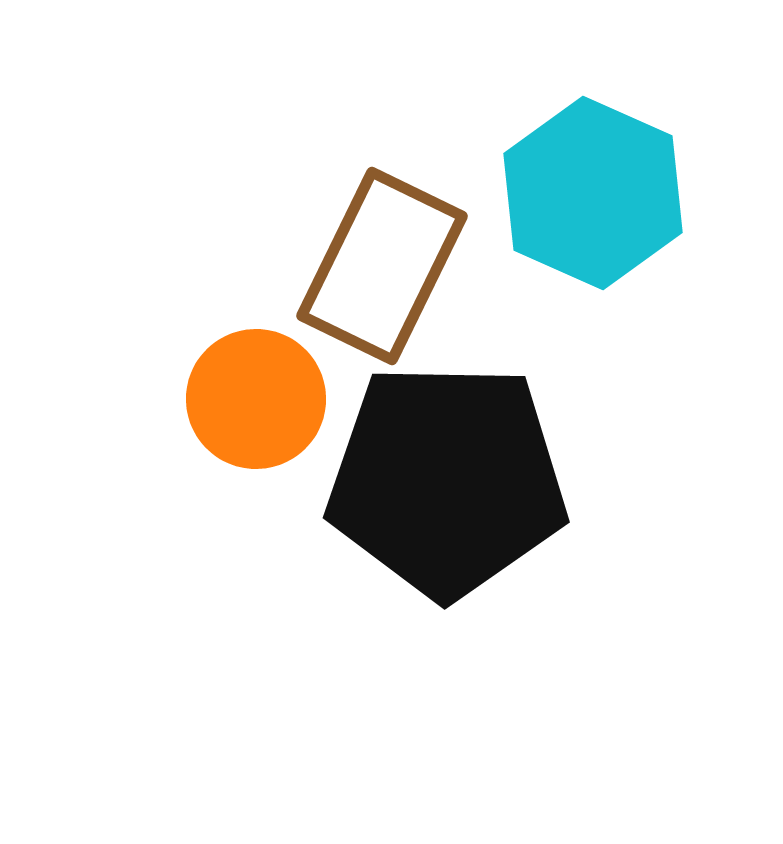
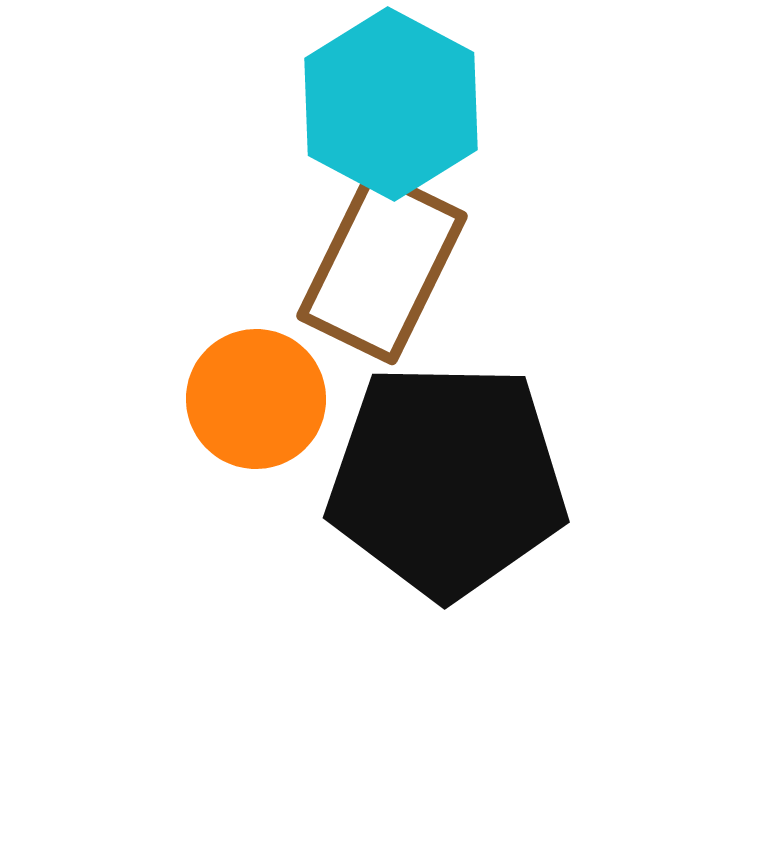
cyan hexagon: moved 202 px left, 89 px up; rotated 4 degrees clockwise
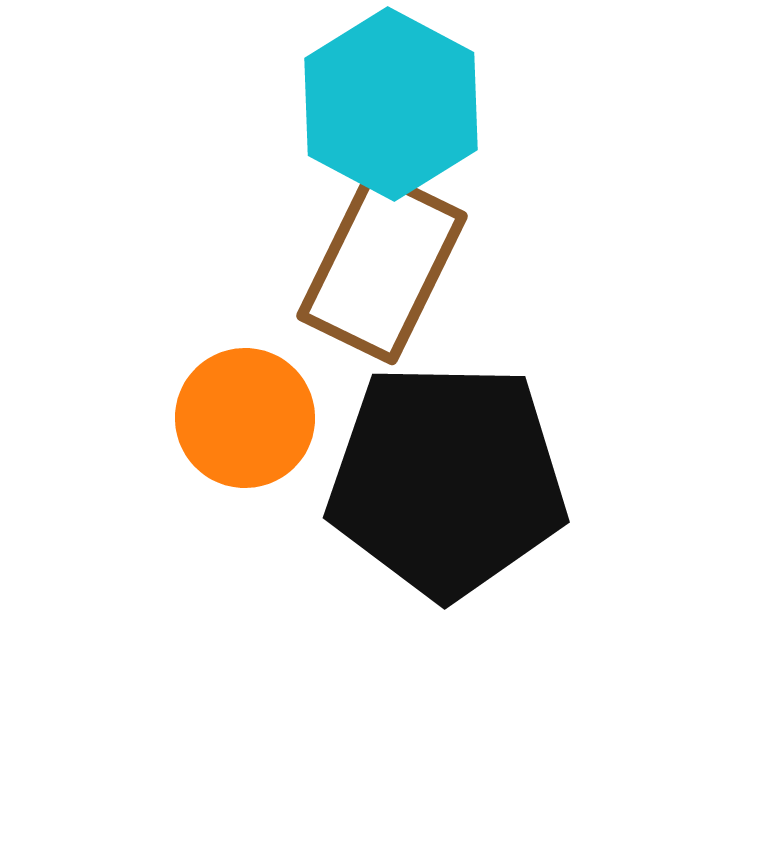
orange circle: moved 11 px left, 19 px down
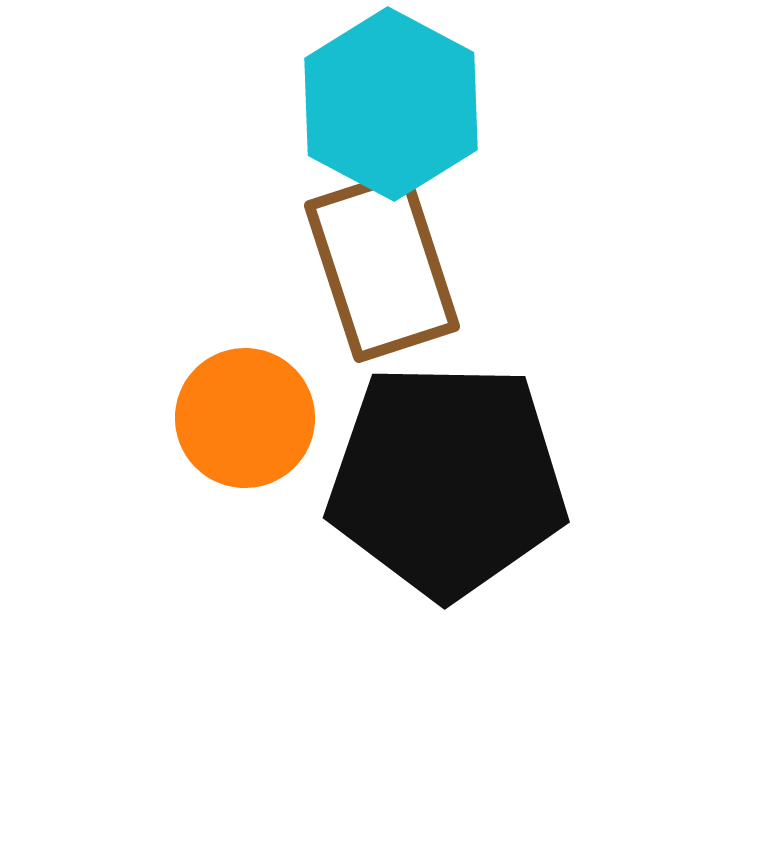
brown rectangle: rotated 44 degrees counterclockwise
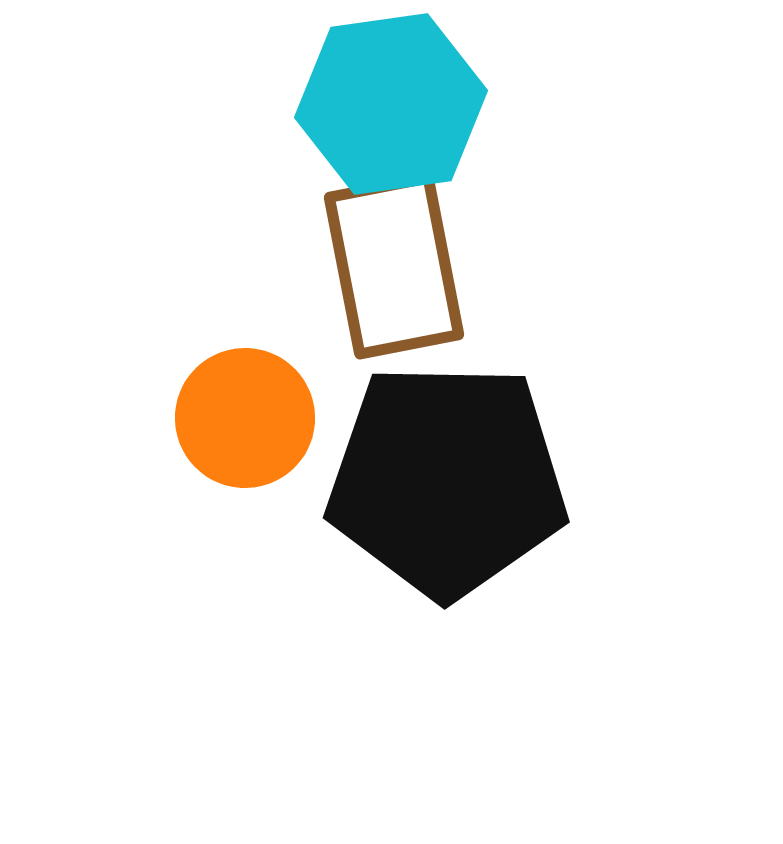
cyan hexagon: rotated 24 degrees clockwise
brown rectangle: moved 12 px right; rotated 7 degrees clockwise
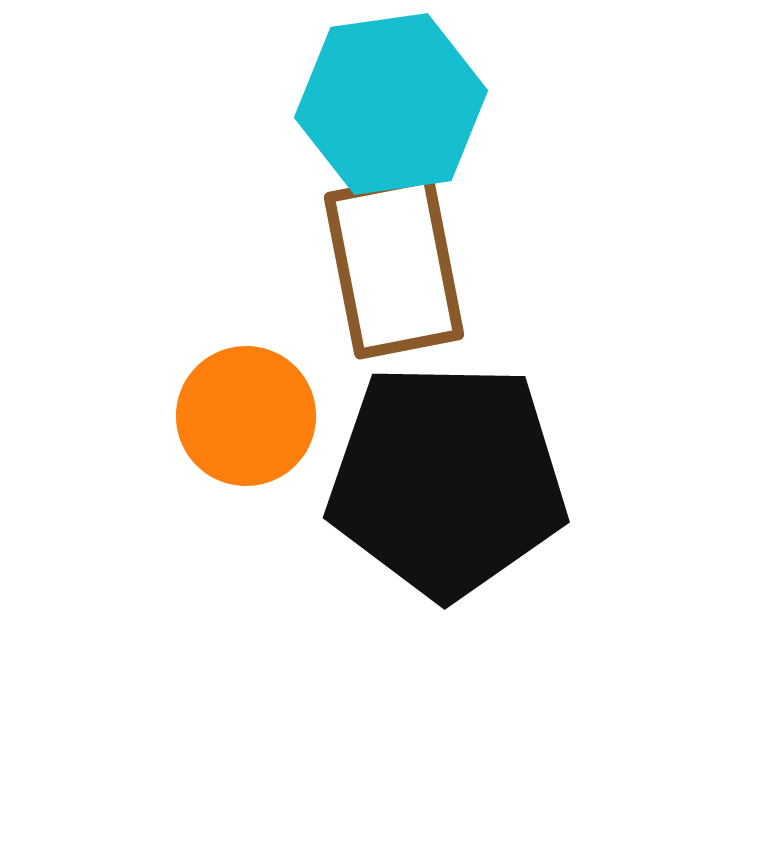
orange circle: moved 1 px right, 2 px up
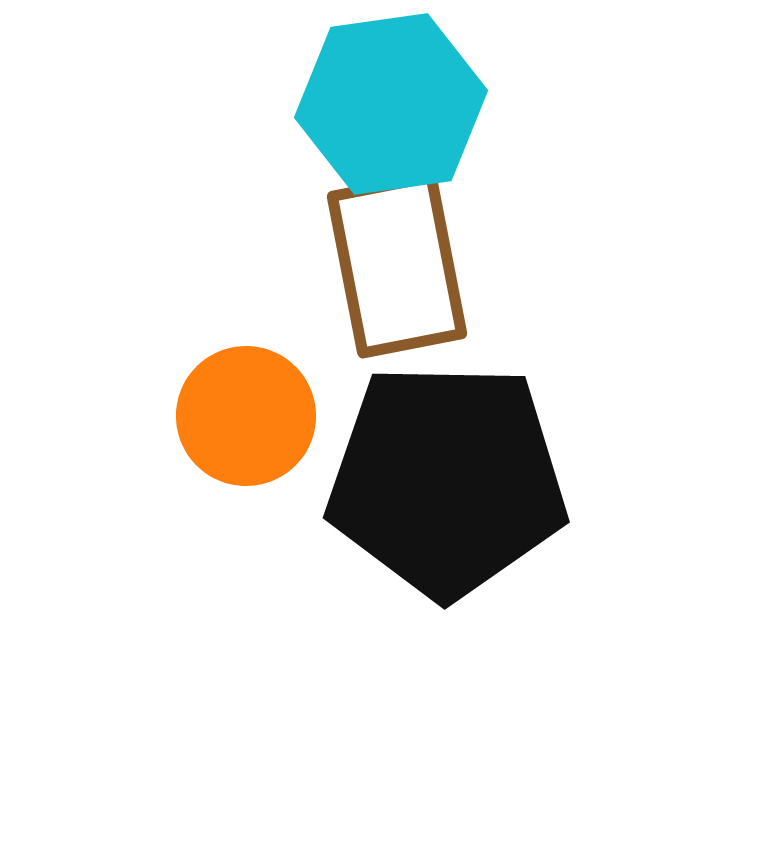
brown rectangle: moved 3 px right, 1 px up
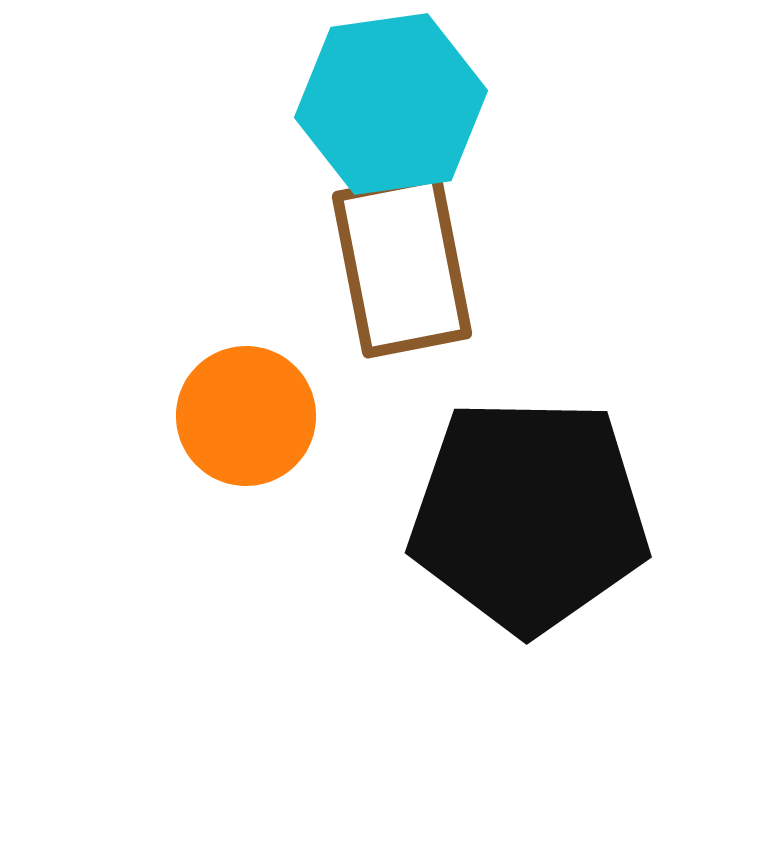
brown rectangle: moved 5 px right
black pentagon: moved 82 px right, 35 px down
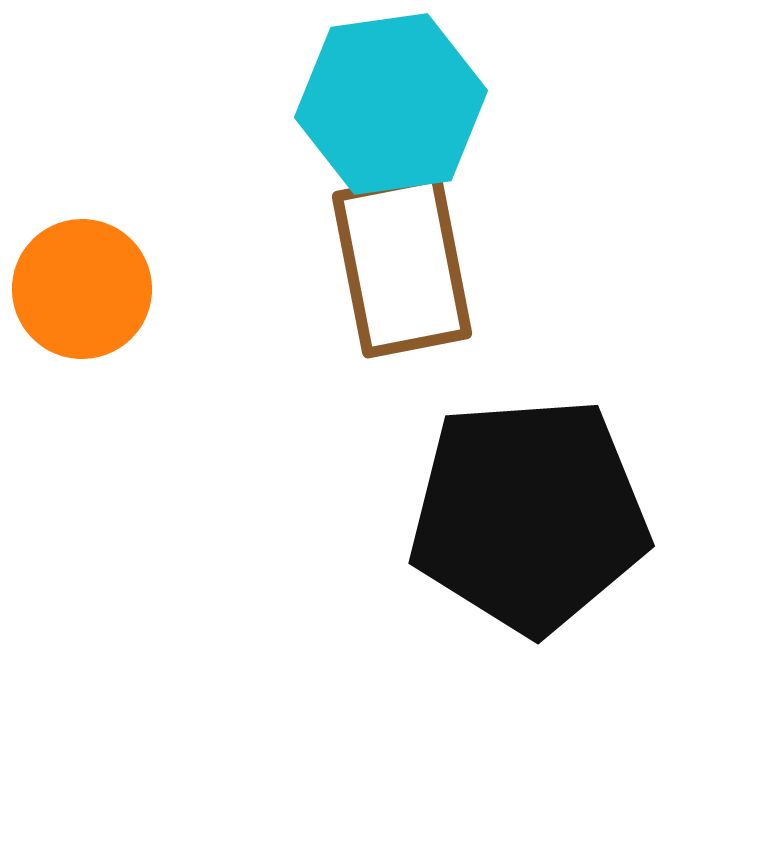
orange circle: moved 164 px left, 127 px up
black pentagon: rotated 5 degrees counterclockwise
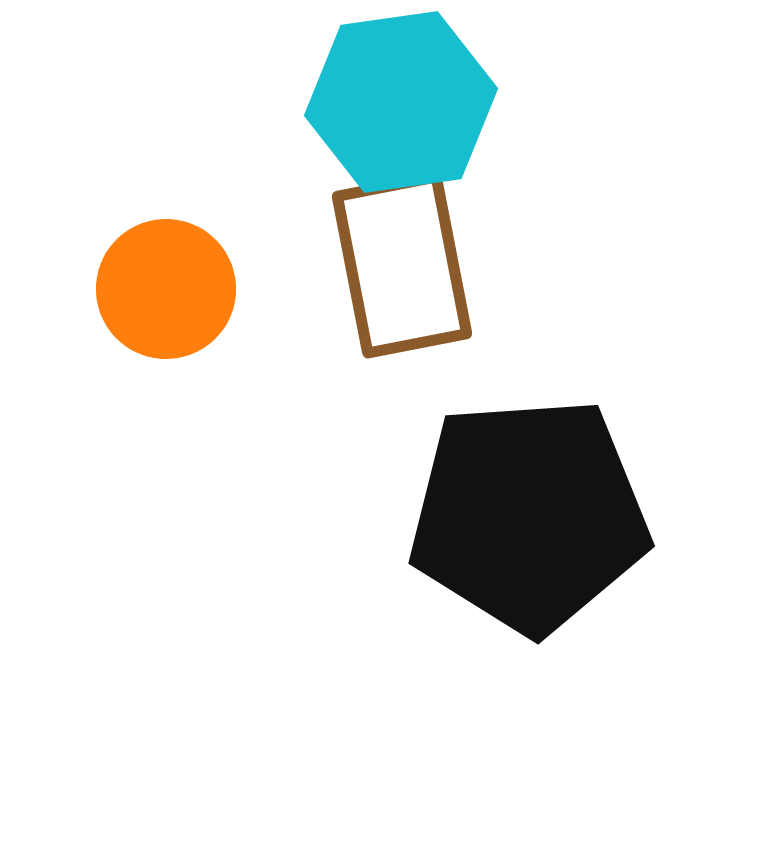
cyan hexagon: moved 10 px right, 2 px up
orange circle: moved 84 px right
